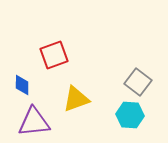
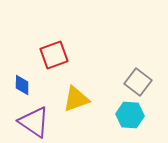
purple triangle: rotated 40 degrees clockwise
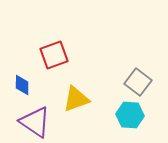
purple triangle: moved 1 px right
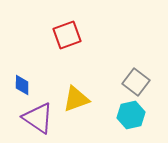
red square: moved 13 px right, 20 px up
gray square: moved 2 px left
cyan hexagon: moved 1 px right; rotated 16 degrees counterclockwise
purple triangle: moved 3 px right, 4 px up
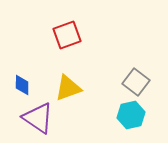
yellow triangle: moved 8 px left, 11 px up
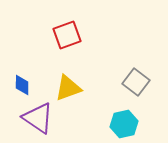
cyan hexagon: moved 7 px left, 9 px down
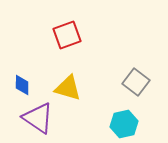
yellow triangle: rotated 36 degrees clockwise
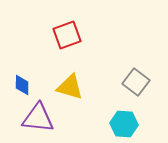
yellow triangle: moved 2 px right, 1 px up
purple triangle: rotated 28 degrees counterclockwise
cyan hexagon: rotated 16 degrees clockwise
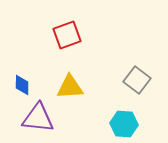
gray square: moved 1 px right, 2 px up
yellow triangle: rotated 20 degrees counterclockwise
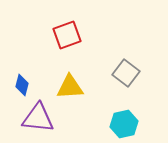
gray square: moved 11 px left, 7 px up
blue diamond: rotated 15 degrees clockwise
cyan hexagon: rotated 16 degrees counterclockwise
